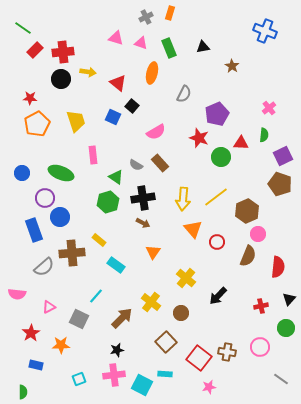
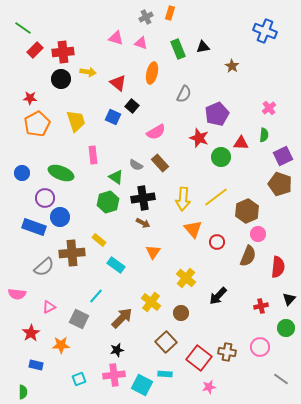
green rectangle at (169, 48): moved 9 px right, 1 px down
blue rectangle at (34, 230): moved 3 px up; rotated 50 degrees counterclockwise
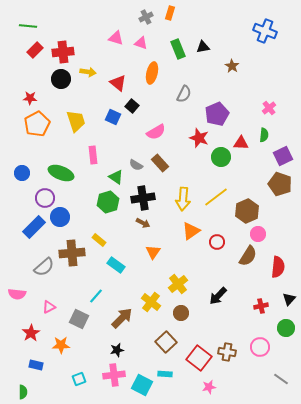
green line at (23, 28): moved 5 px right, 2 px up; rotated 30 degrees counterclockwise
blue rectangle at (34, 227): rotated 65 degrees counterclockwise
orange triangle at (193, 229): moved 2 px left, 2 px down; rotated 36 degrees clockwise
brown semicircle at (248, 256): rotated 10 degrees clockwise
yellow cross at (186, 278): moved 8 px left, 6 px down; rotated 12 degrees clockwise
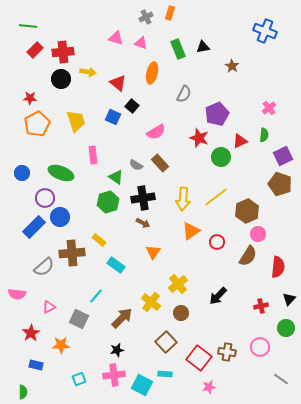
red triangle at (241, 143): moved 1 px left, 2 px up; rotated 28 degrees counterclockwise
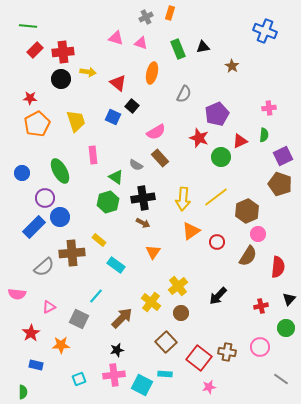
pink cross at (269, 108): rotated 32 degrees clockwise
brown rectangle at (160, 163): moved 5 px up
green ellipse at (61, 173): moved 1 px left, 2 px up; rotated 40 degrees clockwise
yellow cross at (178, 284): moved 2 px down
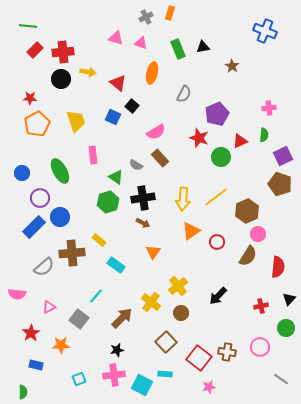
purple circle at (45, 198): moved 5 px left
gray square at (79, 319): rotated 12 degrees clockwise
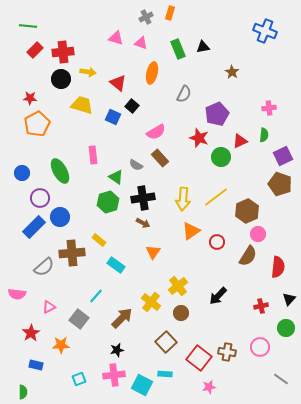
brown star at (232, 66): moved 6 px down
yellow trapezoid at (76, 121): moved 6 px right, 16 px up; rotated 55 degrees counterclockwise
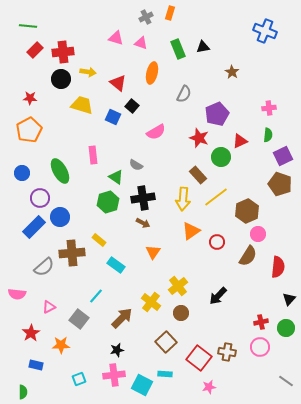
orange pentagon at (37, 124): moved 8 px left, 6 px down
green semicircle at (264, 135): moved 4 px right
brown rectangle at (160, 158): moved 38 px right, 17 px down
red cross at (261, 306): moved 16 px down
gray line at (281, 379): moved 5 px right, 2 px down
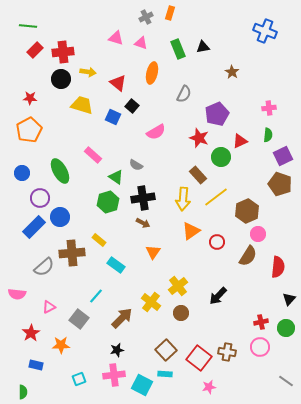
pink rectangle at (93, 155): rotated 42 degrees counterclockwise
brown square at (166, 342): moved 8 px down
